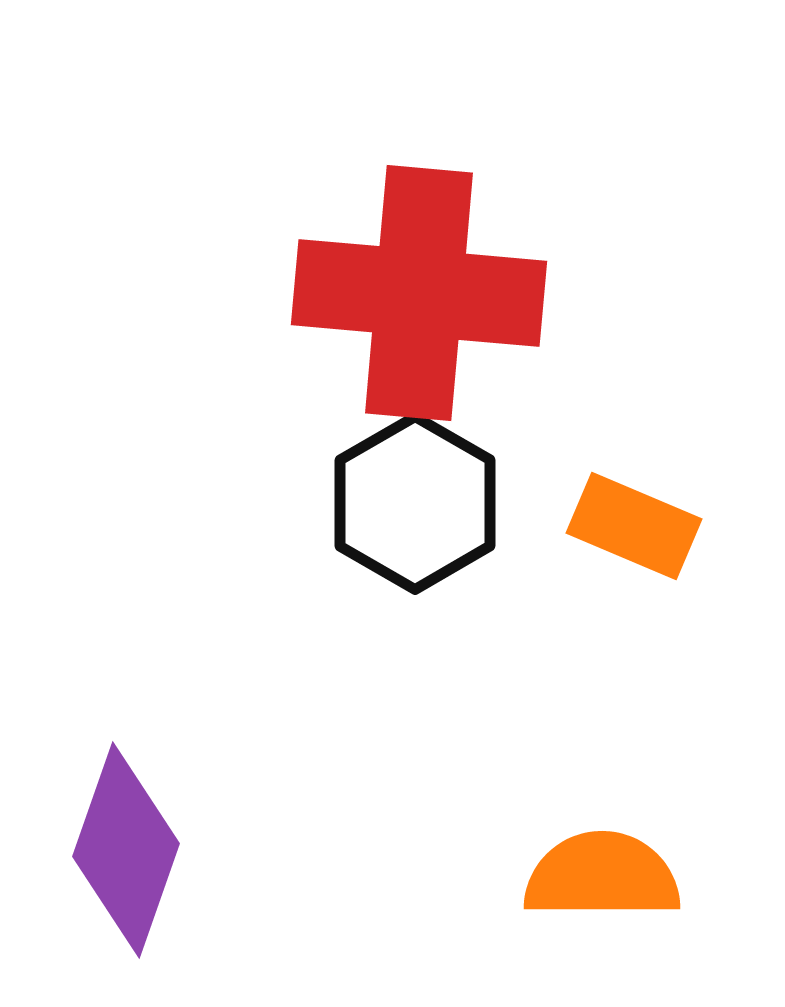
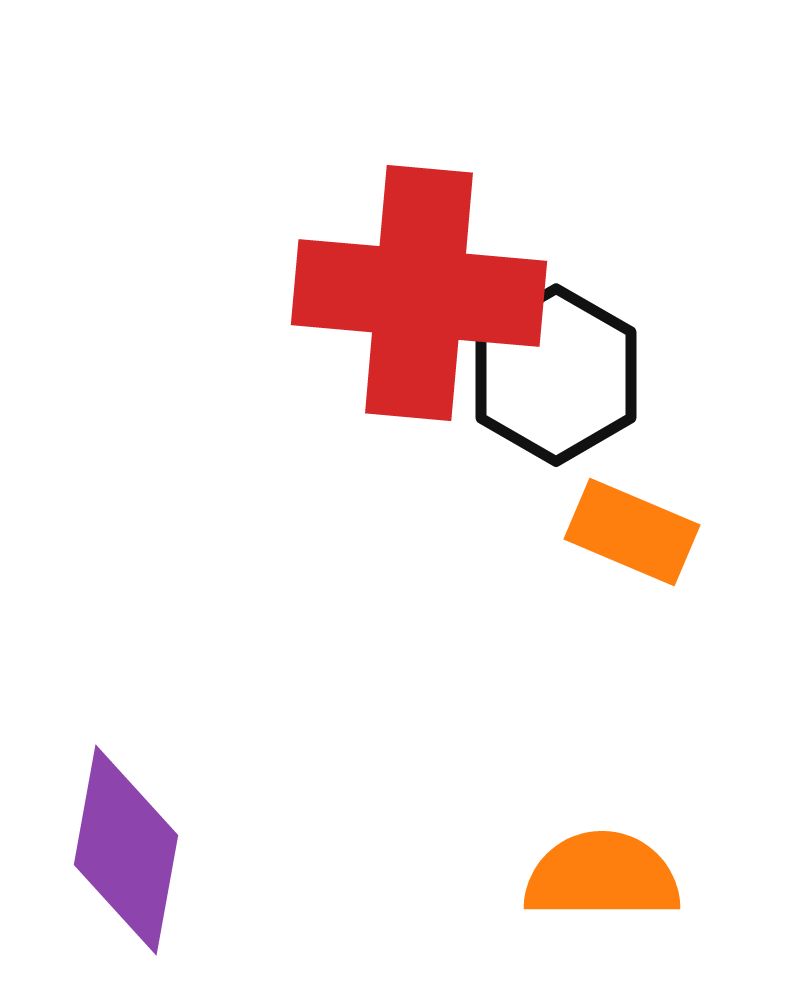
black hexagon: moved 141 px right, 128 px up
orange rectangle: moved 2 px left, 6 px down
purple diamond: rotated 9 degrees counterclockwise
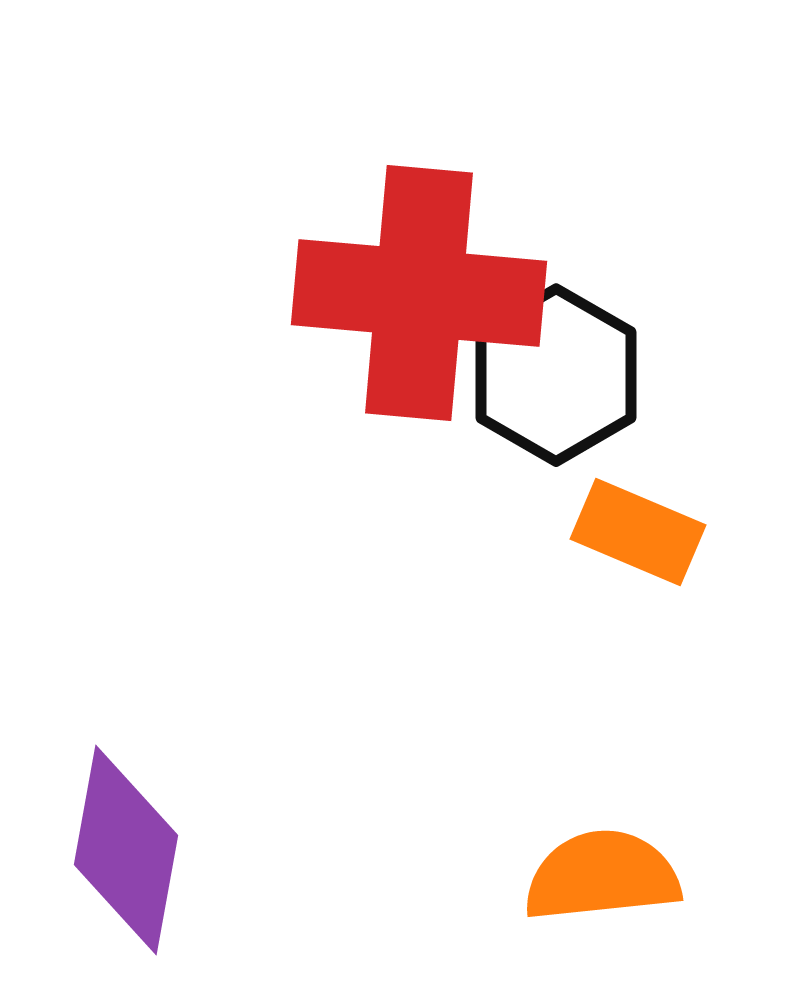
orange rectangle: moved 6 px right
orange semicircle: rotated 6 degrees counterclockwise
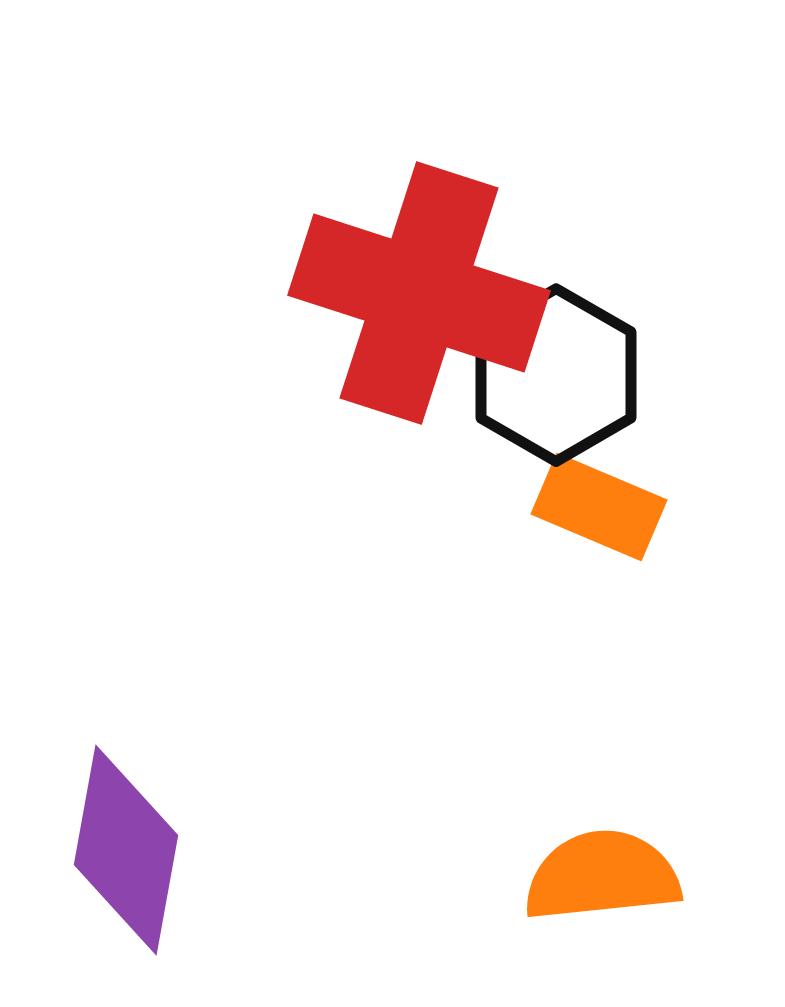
red cross: rotated 13 degrees clockwise
orange rectangle: moved 39 px left, 25 px up
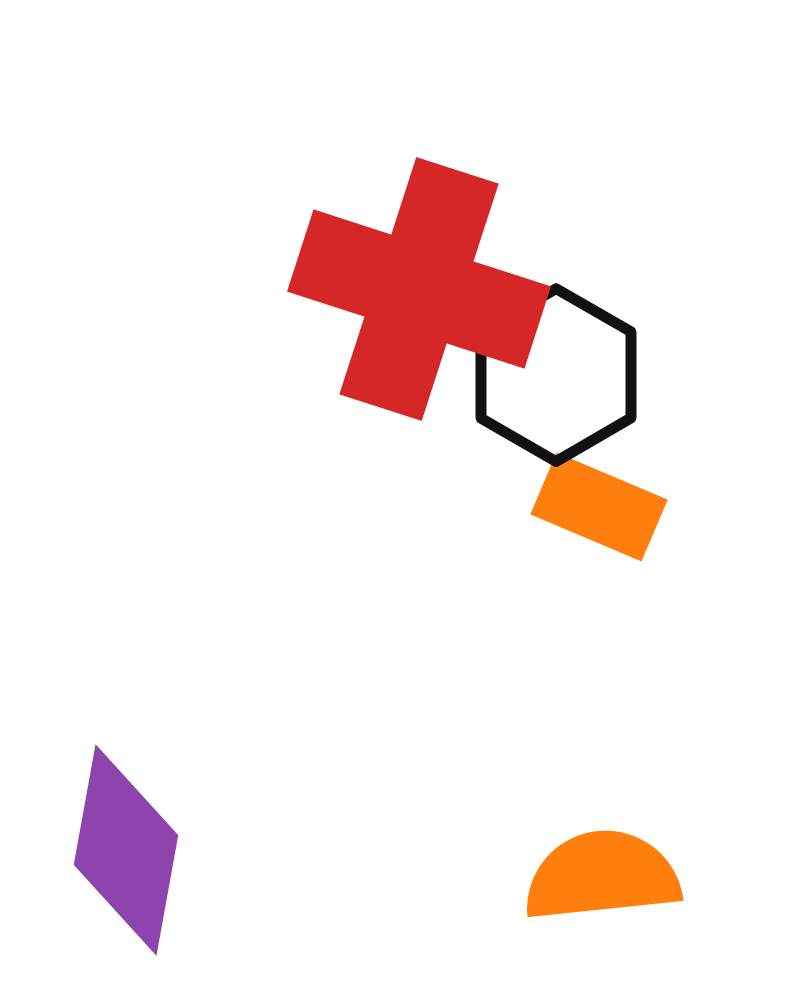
red cross: moved 4 px up
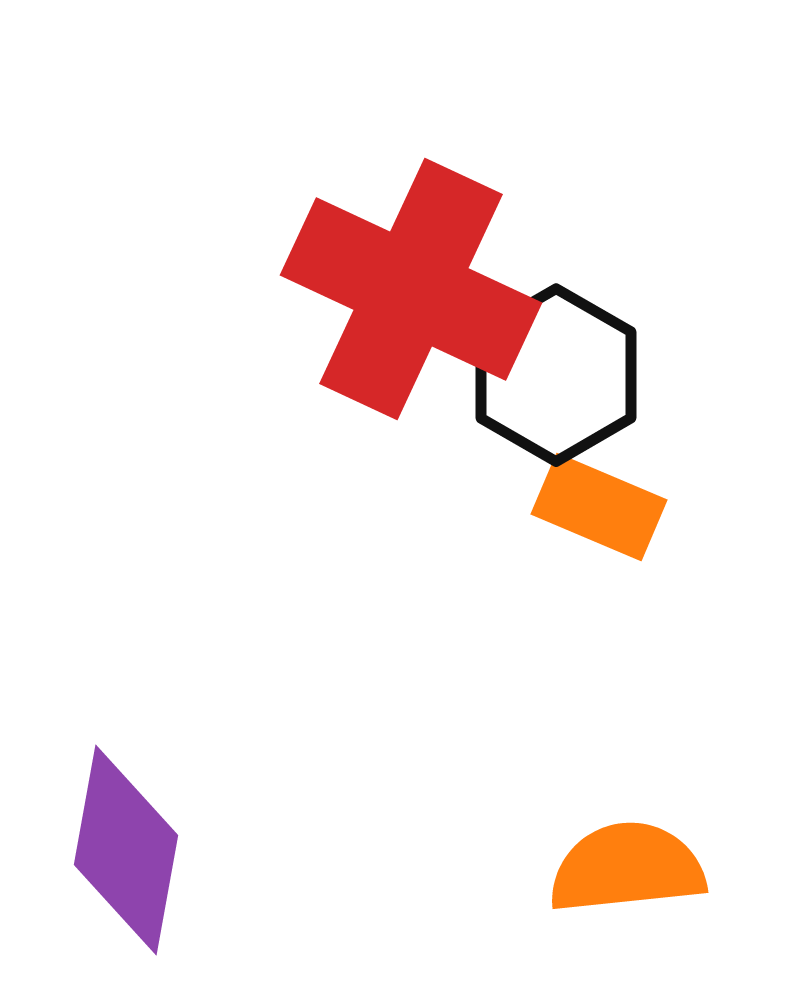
red cross: moved 8 px left; rotated 7 degrees clockwise
orange semicircle: moved 25 px right, 8 px up
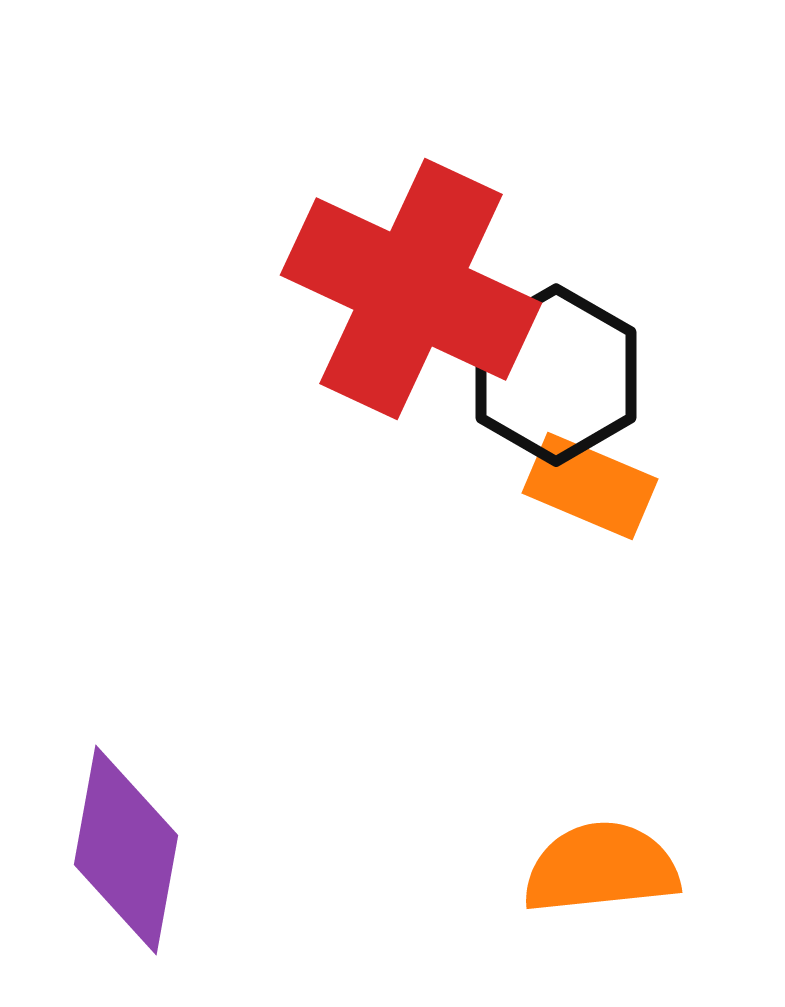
orange rectangle: moved 9 px left, 21 px up
orange semicircle: moved 26 px left
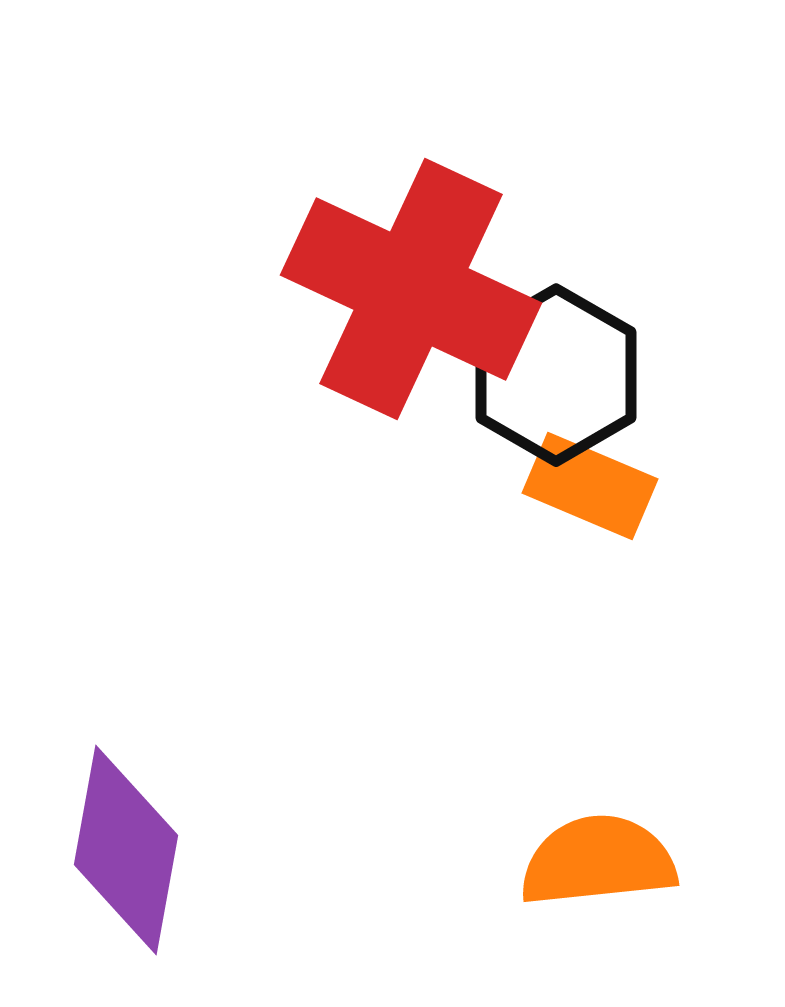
orange semicircle: moved 3 px left, 7 px up
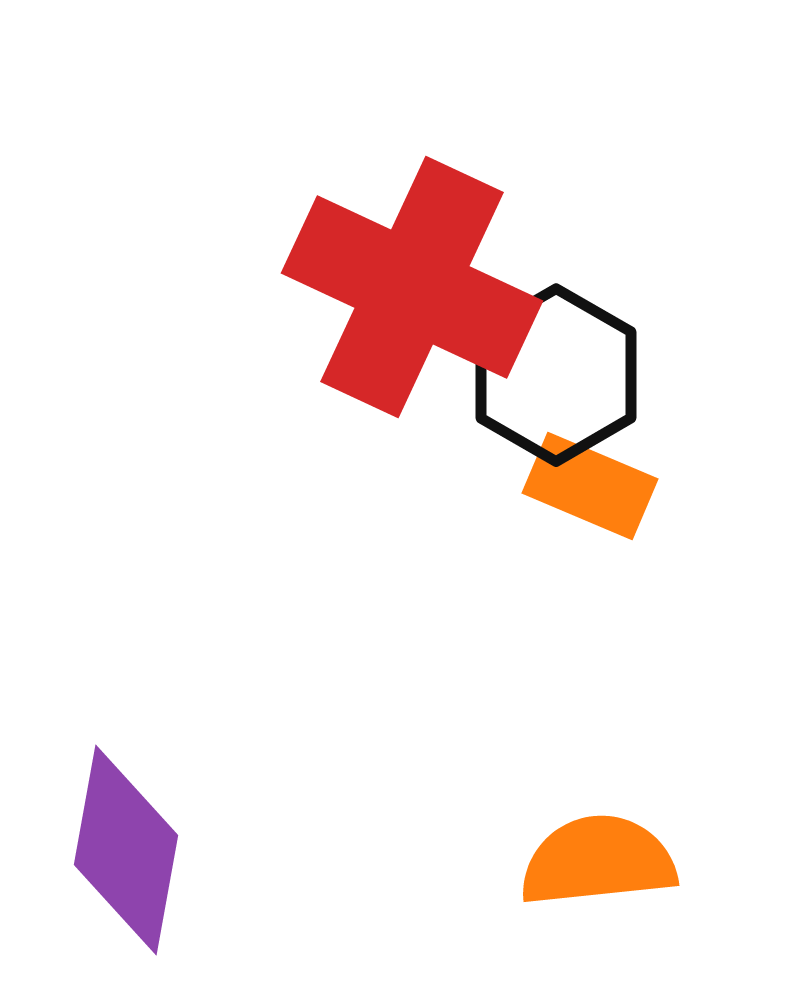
red cross: moved 1 px right, 2 px up
